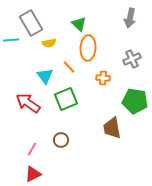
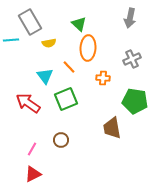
gray rectangle: moved 1 px left, 1 px up
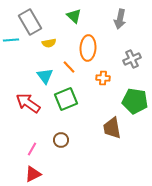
gray arrow: moved 10 px left, 1 px down
green triangle: moved 5 px left, 8 px up
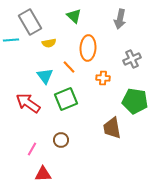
red triangle: moved 10 px right; rotated 24 degrees clockwise
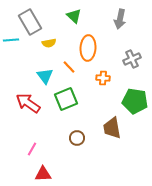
brown circle: moved 16 px right, 2 px up
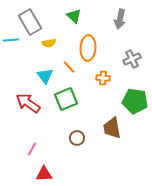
red triangle: moved 1 px right
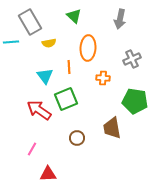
cyan line: moved 2 px down
orange line: rotated 40 degrees clockwise
red arrow: moved 11 px right, 7 px down
red triangle: moved 4 px right
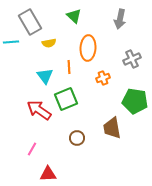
orange cross: rotated 24 degrees counterclockwise
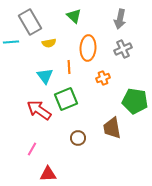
gray cross: moved 9 px left, 10 px up
brown circle: moved 1 px right
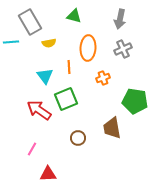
green triangle: rotated 28 degrees counterclockwise
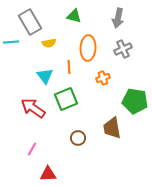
gray arrow: moved 2 px left, 1 px up
red arrow: moved 6 px left, 2 px up
